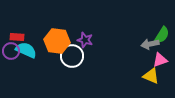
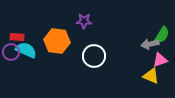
purple star: moved 1 px left, 19 px up; rotated 14 degrees counterclockwise
purple circle: moved 1 px down
white circle: moved 22 px right
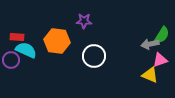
purple circle: moved 8 px down
yellow triangle: moved 1 px left, 1 px up
